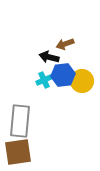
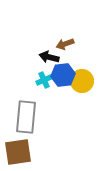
gray rectangle: moved 6 px right, 4 px up
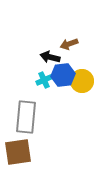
brown arrow: moved 4 px right
black arrow: moved 1 px right
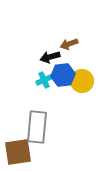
black arrow: rotated 30 degrees counterclockwise
gray rectangle: moved 11 px right, 10 px down
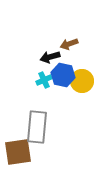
blue hexagon: rotated 20 degrees clockwise
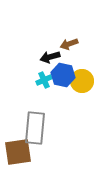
gray rectangle: moved 2 px left, 1 px down
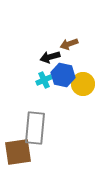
yellow circle: moved 1 px right, 3 px down
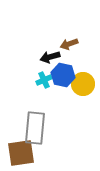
brown square: moved 3 px right, 1 px down
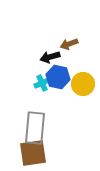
blue hexagon: moved 5 px left, 2 px down
cyan cross: moved 2 px left, 3 px down
brown square: moved 12 px right
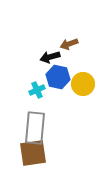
cyan cross: moved 5 px left, 7 px down
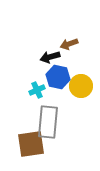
yellow circle: moved 2 px left, 2 px down
gray rectangle: moved 13 px right, 6 px up
brown square: moved 2 px left, 9 px up
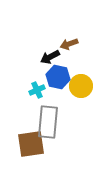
black arrow: rotated 12 degrees counterclockwise
